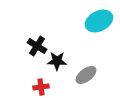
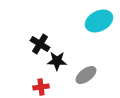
black cross: moved 3 px right, 2 px up
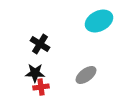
black star: moved 22 px left, 12 px down
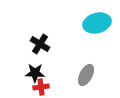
cyan ellipse: moved 2 px left, 2 px down; rotated 12 degrees clockwise
gray ellipse: rotated 25 degrees counterclockwise
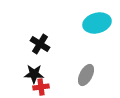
black star: moved 1 px left, 1 px down
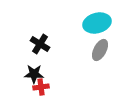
gray ellipse: moved 14 px right, 25 px up
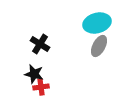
gray ellipse: moved 1 px left, 4 px up
black star: rotated 12 degrees clockwise
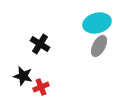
black star: moved 11 px left, 2 px down
red cross: rotated 14 degrees counterclockwise
